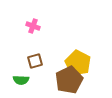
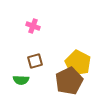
brown pentagon: moved 1 px down
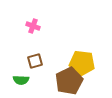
yellow pentagon: moved 4 px right; rotated 20 degrees counterclockwise
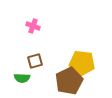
green semicircle: moved 1 px right, 2 px up
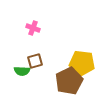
pink cross: moved 2 px down
green semicircle: moved 7 px up
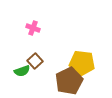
brown square: rotated 28 degrees counterclockwise
green semicircle: rotated 21 degrees counterclockwise
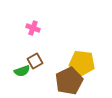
brown square: rotated 14 degrees clockwise
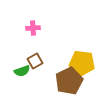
pink cross: rotated 24 degrees counterclockwise
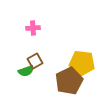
green semicircle: moved 4 px right
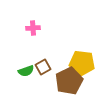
brown square: moved 8 px right, 6 px down
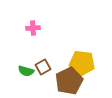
green semicircle: rotated 35 degrees clockwise
